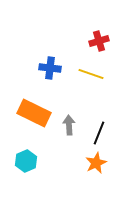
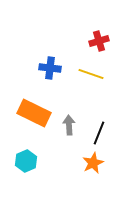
orange star: moved 3 px left
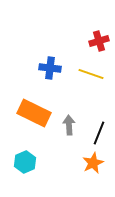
cyan hexagon: moved 1 px left, 1 px down
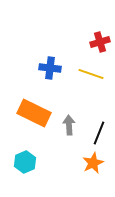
red cross: moved 1 px right, 1 px down
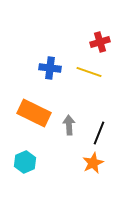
yellow line: moved 2 px left, 2 px up
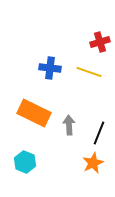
cyan hexagon: rotated 15 degrees counterclockwise
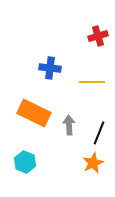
red cross: moved 2 px left, 6 px up
yellow line: moved 3 px right, 10 px down; rotated 20 degrees counterclockwise
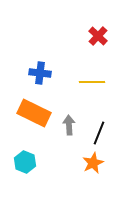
red cross: rotated 30 degrees counterclockwise
blue cross: moved 10 px left, 5 px down
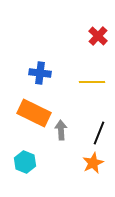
gray arrow: moved 8 px left, 5 px down
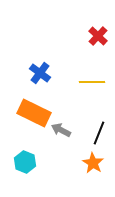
blue cross: rotated 30 degrees clockwise
gray arrow: rotated 60 degrees counterclockwise
orange star: rotated 15 degrees counterclockwise
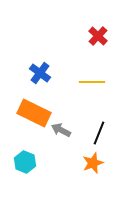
orange star: rotated 20 degrees clockwise
